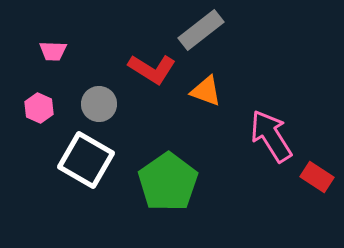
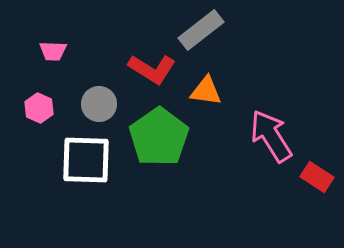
orange triangle: rotated 12 degrees counterclockwise
white square: rotated 28 degrees counterclockwise
green pentagon: moved 9 px left, 45 px up
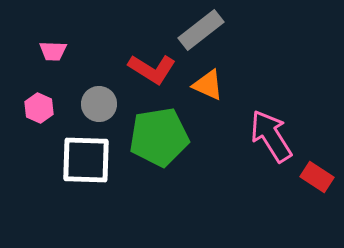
orange triangle: moved 2 px right, 6 px up; rotated 16 degrees clockwise
green pentagon: rotated 26 degrees clockwise
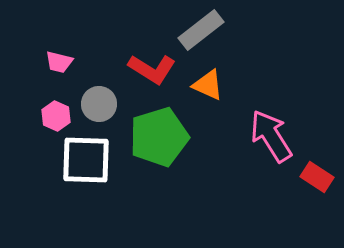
pink trapezoid: moved 6 px right, 11 px down; rotated 12 degrees clockwise
pink hexagon: moved 17 px right, 8 px down
green pentagon: rotated 8 degrees counterclockwise
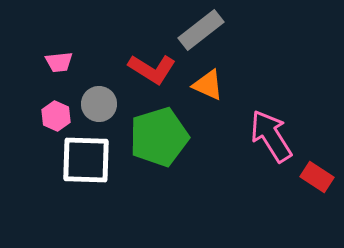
pink trapezoid: rotated 20 degrees counterclockwise
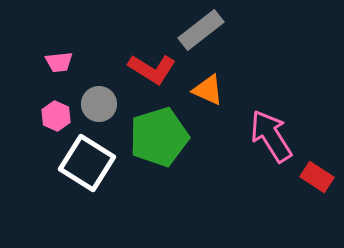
orange triangle: moved 5 px down
white square: moved 1 px right, 3 px down; rotated 30 degrees clockwise
